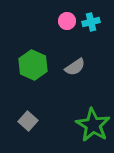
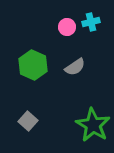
pink circle: moved 6 px down
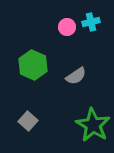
gray semicircle: moved 1 px right, 9 px down
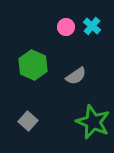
cyan cross: moved 1 px right, 4 px down; rotated 36 degrees counterclockwise
pink circle: moved 1 px left
green star: moved 3 px up; rotated 8 degrees counterclockwise
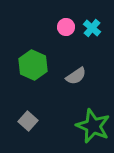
cyan cross: moved 2 px down
green star: moved 4 px down
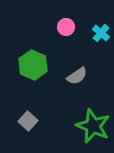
cyan cross: moved 9 px right, 5 px down
gray semicircle: moved 1 px right
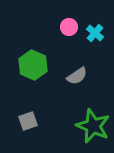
pink circle: moved 3 px right
cyan cross: moved 6 px left
gray square: rotated 30 degrees clockwise
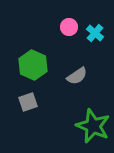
gray square: moved 19 px up
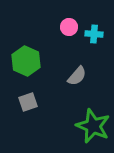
cyan cross: moved 1 px left, 1 px down; rotated 36 degrees counterclockwise
green hexagon: moved 7 px left, 4 px up
gray semicircle: rotated 15 degrees counterclockwise
